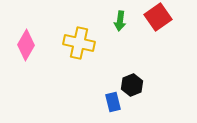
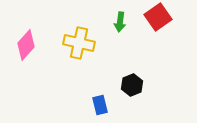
green arrow: moved 1 px down
pink diamond: rotated 12 degrees clockwise
blue rectangle: moved 13 px left, 3 px down
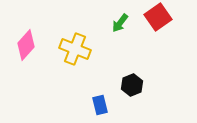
green arrow: moved 1 px down; rotated 30 degrees clockwise
yellow cross: moved 4 px left, 6 px down; rotated 8 degrees clockwise
